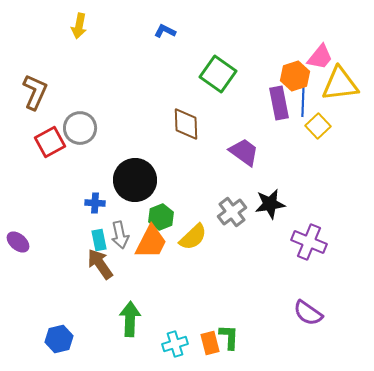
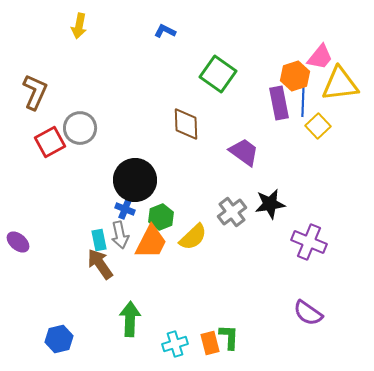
blue cross: moved 30 px right, 6 px down; rotated 18 degrees clockwise
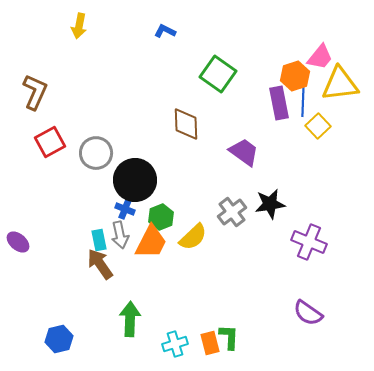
gray circle: moved 16 px right, 25 px down
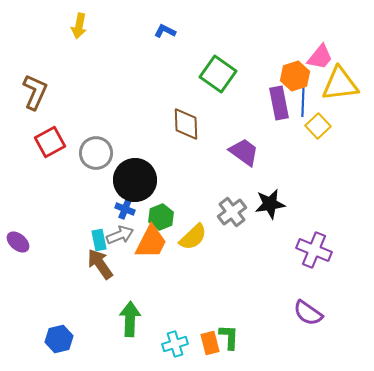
gray arrow: rotated 100 degrees counterclockwise
purple cross: moved 5 px right, 8 px down
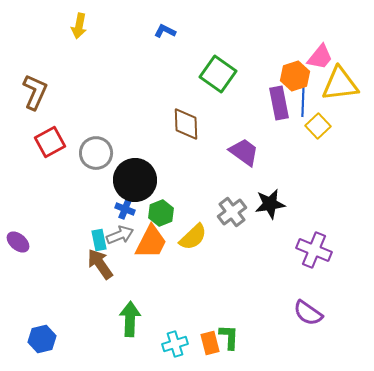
green hexagon: moved 4 px up
blue hexagon: moved 17 px left
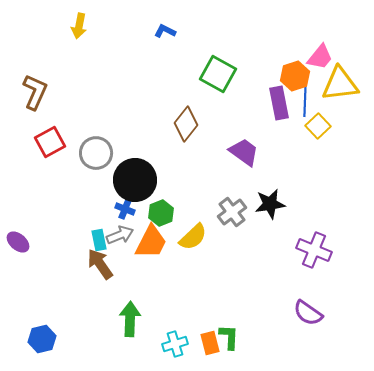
green square: rotated 6 degrees counterclockwise
blue line: moved 2 px right
brown diamond: rotated 40 degrees clockwise
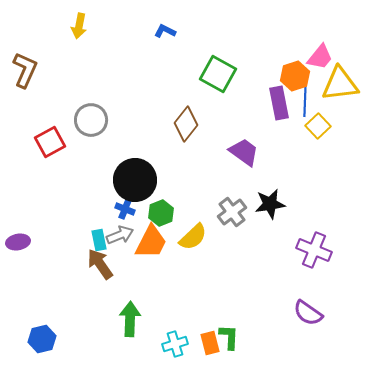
brown L-shape: moved 10 px left, 22 px up
gray circle: moved 5 px left, 33 px up
purple ellipse: rotated 50 degrees counterclockwise
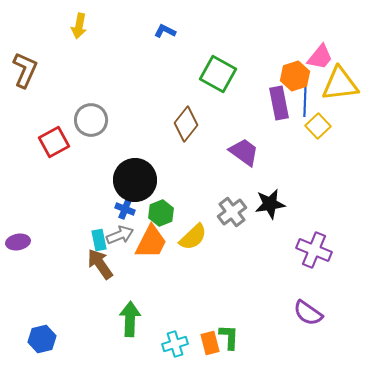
red square: moved 4 px right
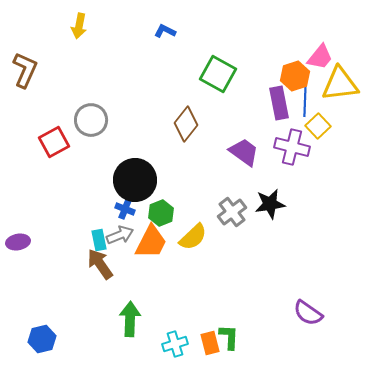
purple cross: moved 22 px left, 103 px up; rotated 8 degrees counterclockwise
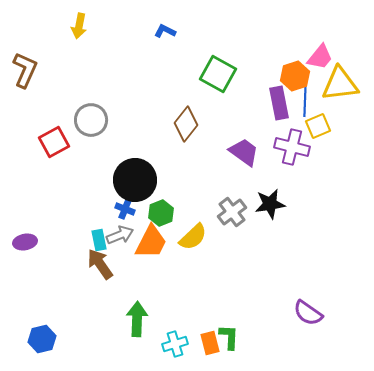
yellow square: rotated 20 degrees clockwise
purple ellipse: moved 7 px right
green arrow: moved 7 px right
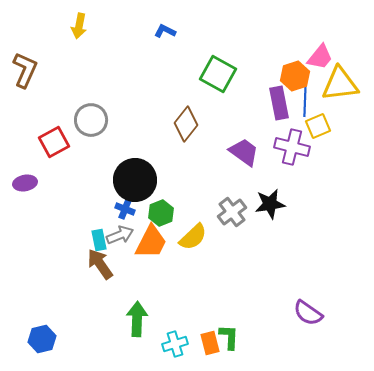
purple ellipse: moved 59 px up
